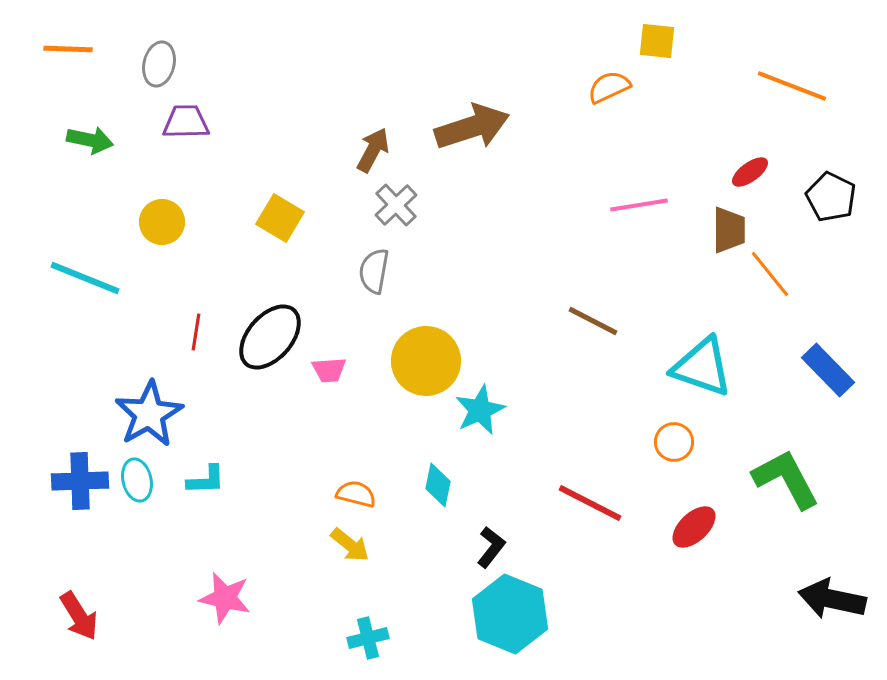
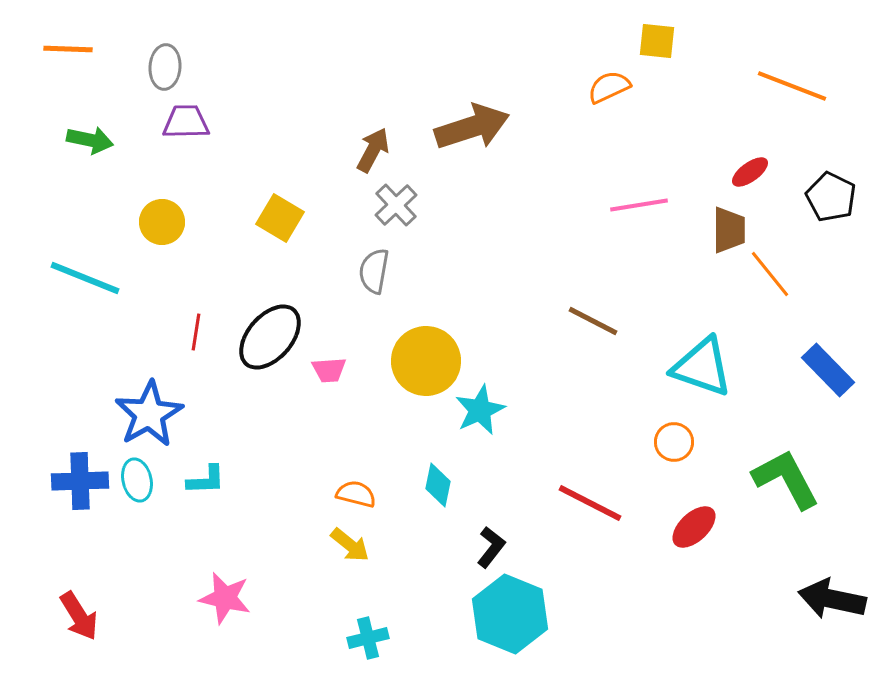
gray ellipse at (159, 64): moved 6 px right, 3 px down; rotated 9 degrees counterclockwise
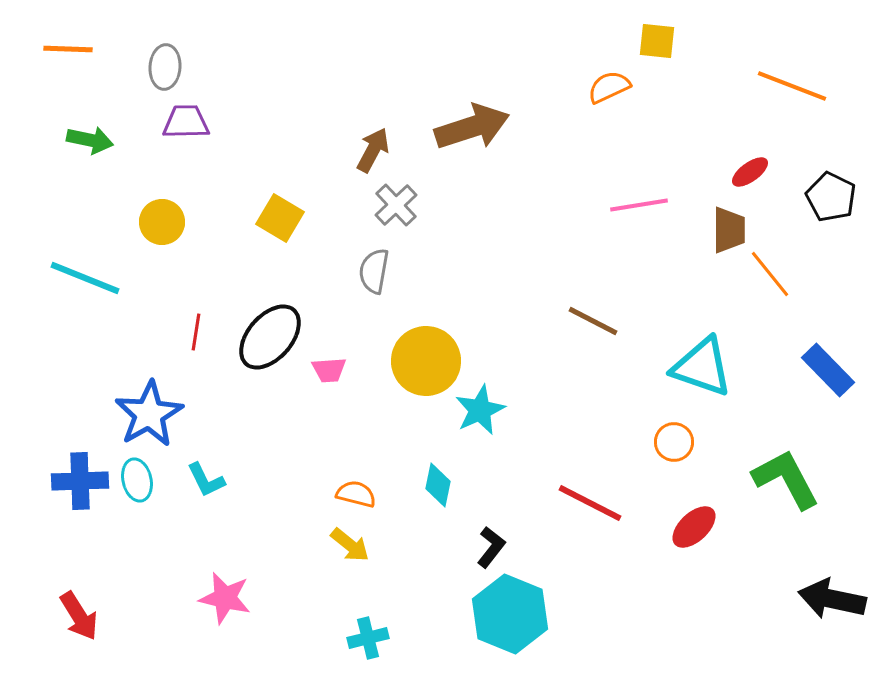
cyan L-shape at (206, 480): rotated 66 degrees clockwise
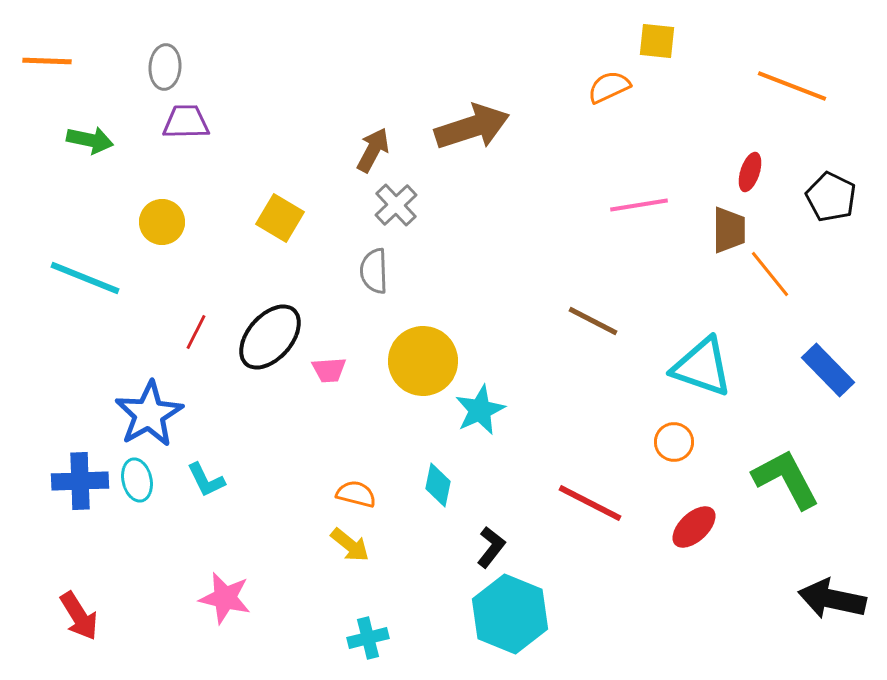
orange line at (68, 49): moved 21 px left, 12 px down
red ellipse at (750, 172): rotated 36 degrees counterclockwise
gray semicircle at (374, 271): rotated 12 degrees counterclockwise
red line at (196, 332): rotated 18 degrees clockwise
yellow circle at (426, 361): moved 3 px left
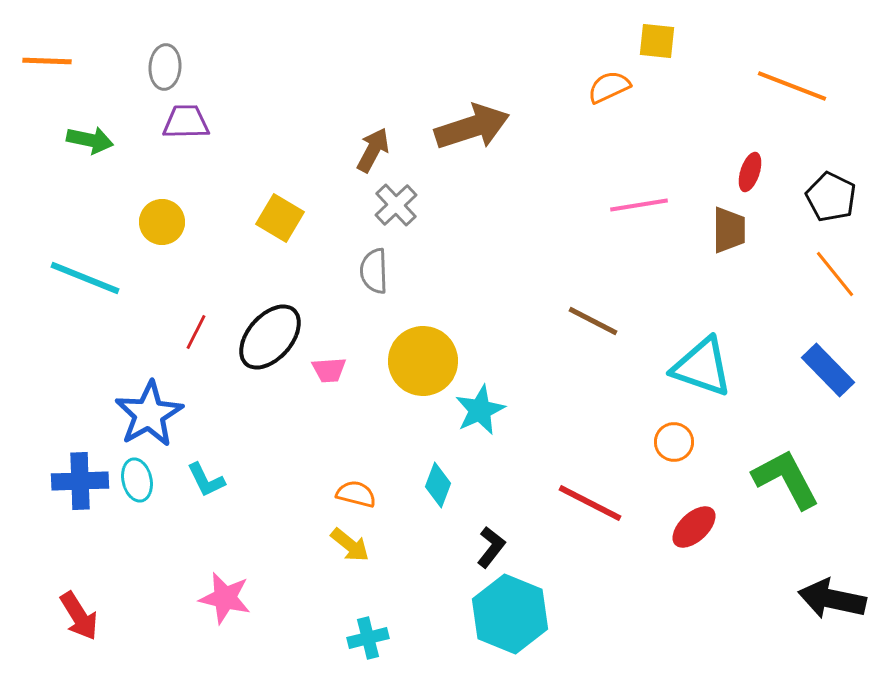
orange line at (770, 274): moved 65 px right
cyan diamond at (438, 485): rotated 9 degrees clockwise
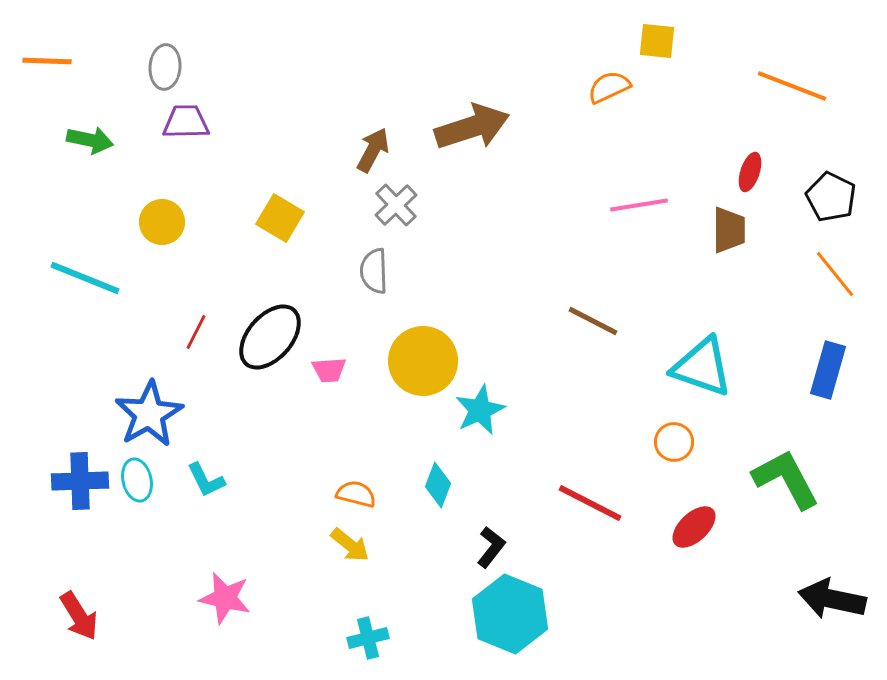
blue rectangle at (828, 370): rotated 60 degrees clockwise
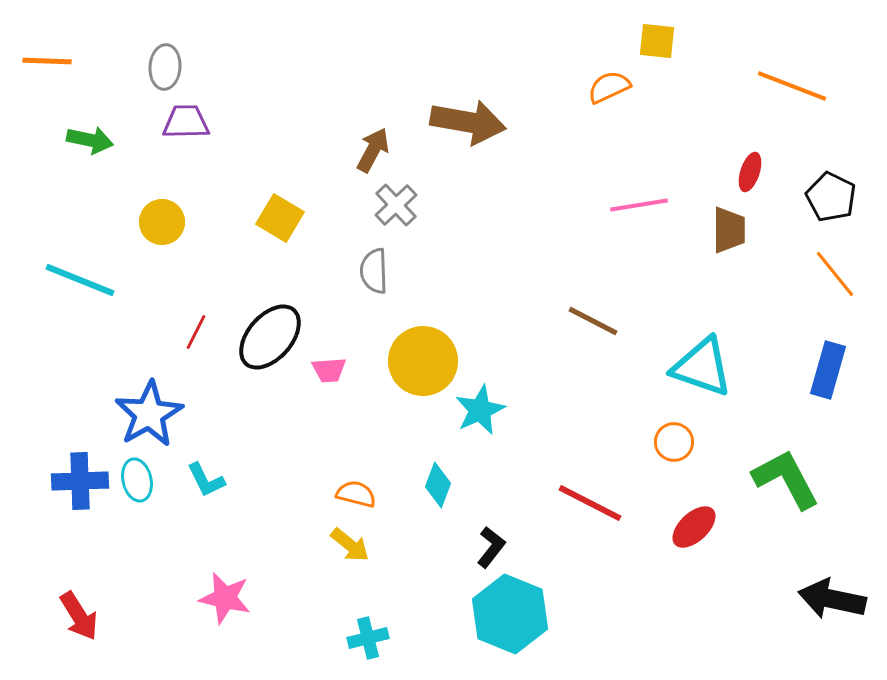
brown arrow at (472, 127): moved 4 px left, 5 px up; rotated 28 degrees clockwise
cyan line at (85, 278): moved 5 px left, 2 px down
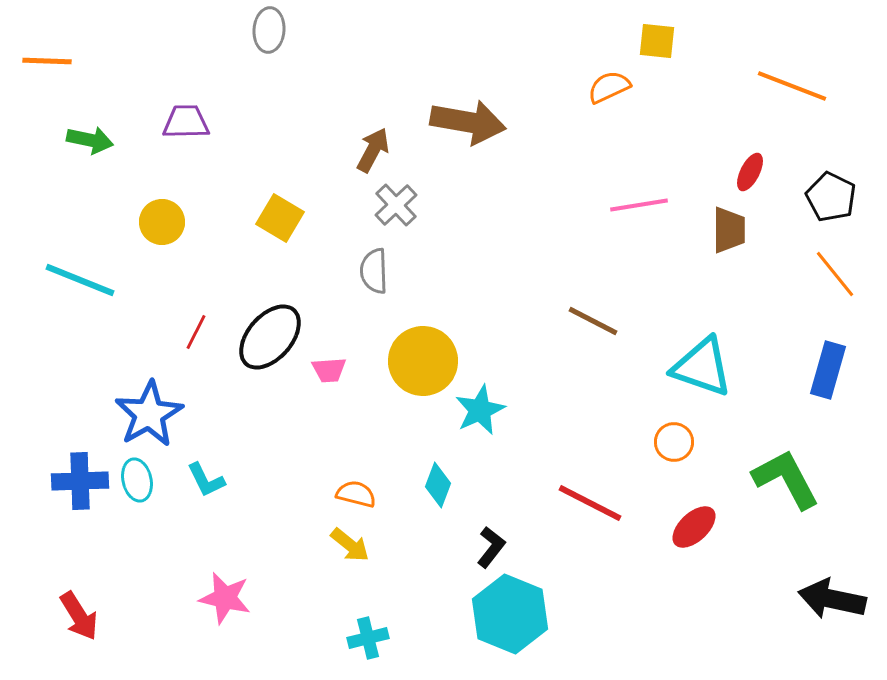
gray ellipse at (165, 67): moved 104 px right, 37 px up
red ellipse at (750, 172): rotated 9 degrees clockwise
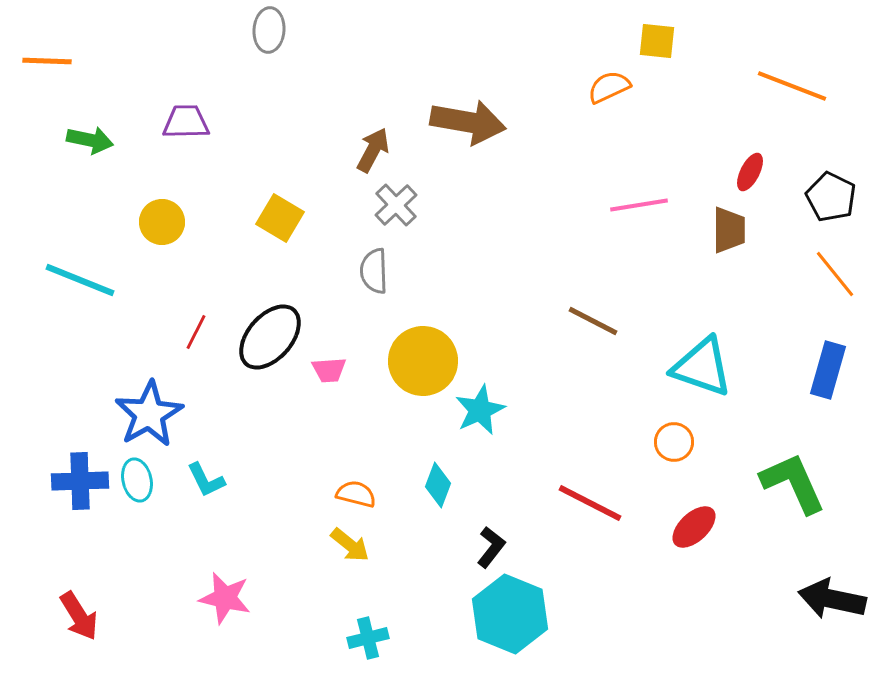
green L-shape at (786, 479): moved 7 px right, 4 px down; rotated 4 degrees clockwise
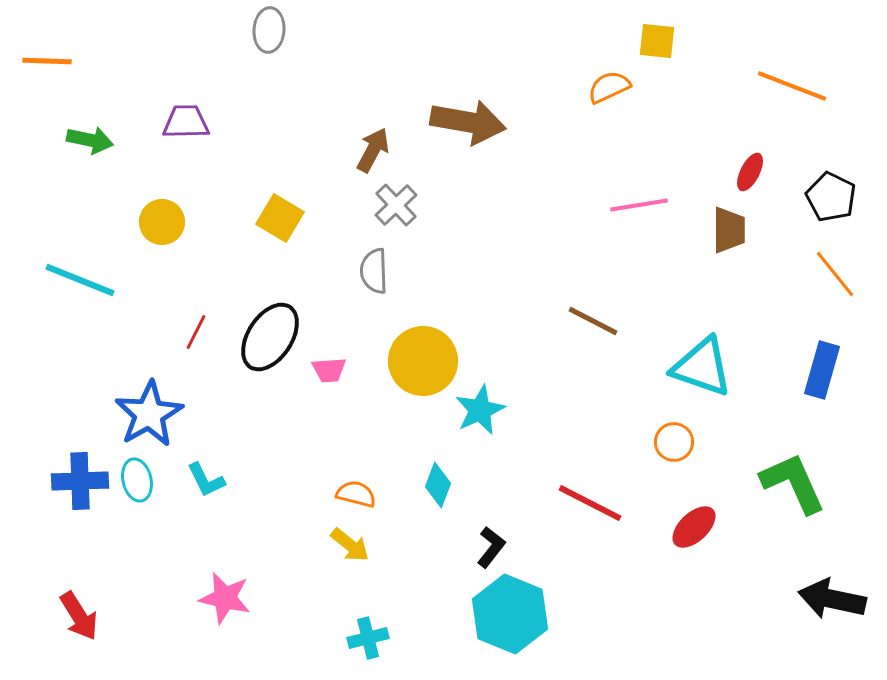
black ellipse at (270, 337): rotated 8 degrees counterclockwise
blue rectangle at (828, 370): moved 6 px left
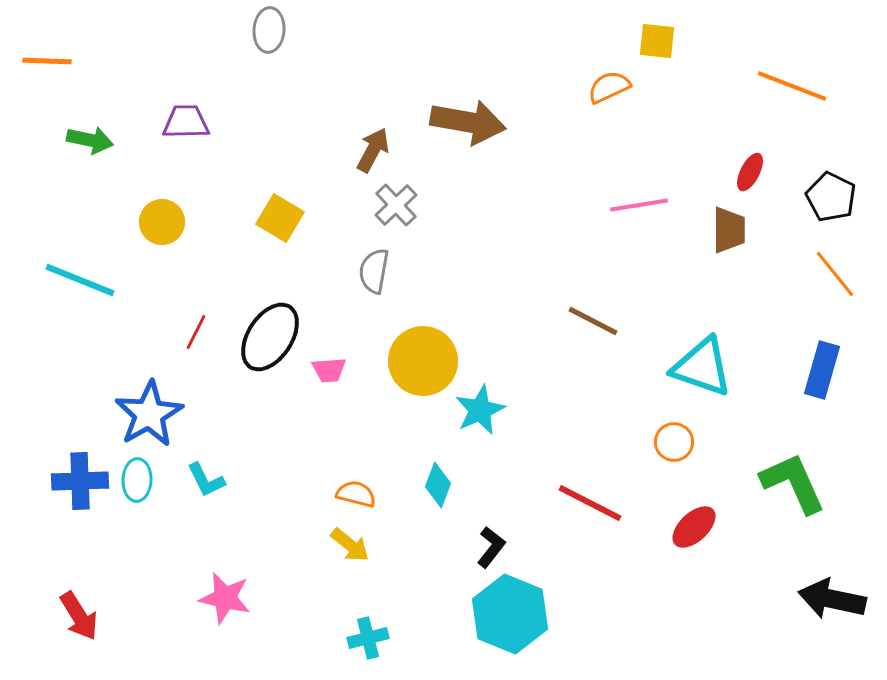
gray semicircle at (374, 271): rotated 12 degrees clockwise
cyan ellipse at (137, 480): rotated 15 degrees clockwise
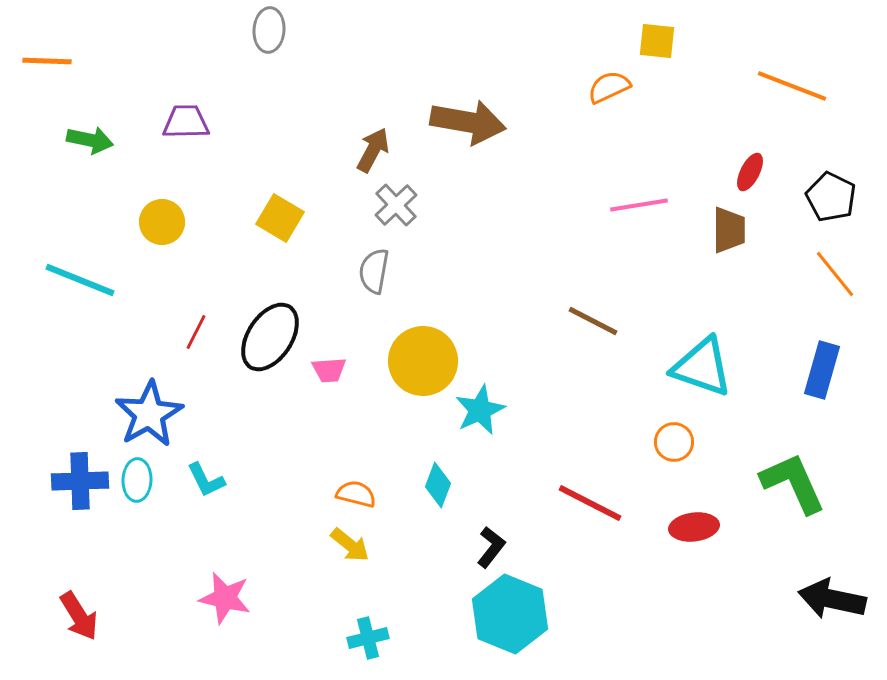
red ellipse at (694, 527): rotated 36 degrees clockwise
